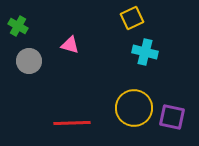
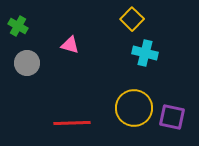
yellow square: moved 1 px down; rotated 20 degrees counterclockwise
cyan cross: moved 1 px down
gray circle: moved 2 px left, 2 px down
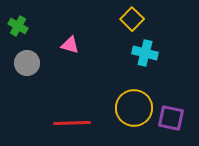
purple square: moved 1 px left, 1 px down
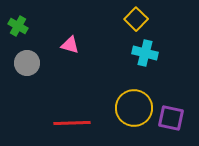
yellow square: moved 4 px right
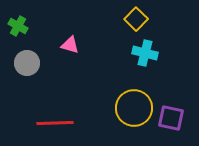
red line: moved 17 px left
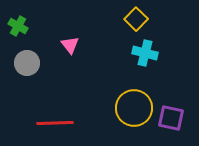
pink triangle: rotated 36 degrees clockwise
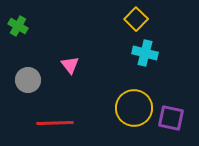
pink triangle: moved 20 px down
gray circle: moved 1 px right, 17 px down
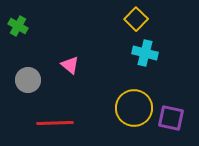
pink triangle: rotated 12 degrees counterclockwise
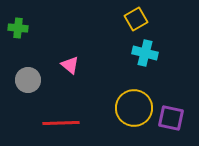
yellow square: rotated 15 degrees clockwise
green cross: moved 2 px down; rotated 24 degrees counterclockwise
red line: moved 6 px right
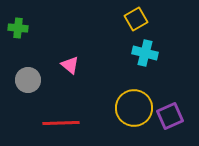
purple square: moved 1 px left, 2 px up; rotated 36 degrees counterclockwise
